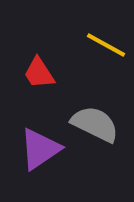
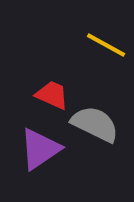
red trapezoid: moved 13 px right, 22 px down; rotated 147 degrees clockwise
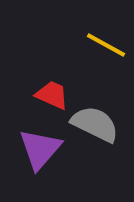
purple triangle: rotated 15 degrees counterclockwise
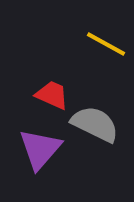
yellow line: moved 1 px up
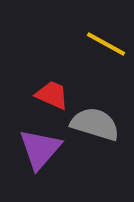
gray semicircle: rotated 9 degrees counterclockwise
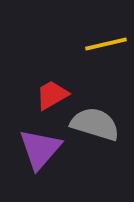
yellow line: rotated 42 degrees counterclockwise
red trapezoid: rotated 54 degrees counterclockwise
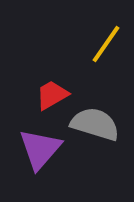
yellow line: rotated 42 degrees counterclockwise
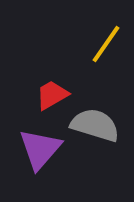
gray semicircle: moved 1 px down
